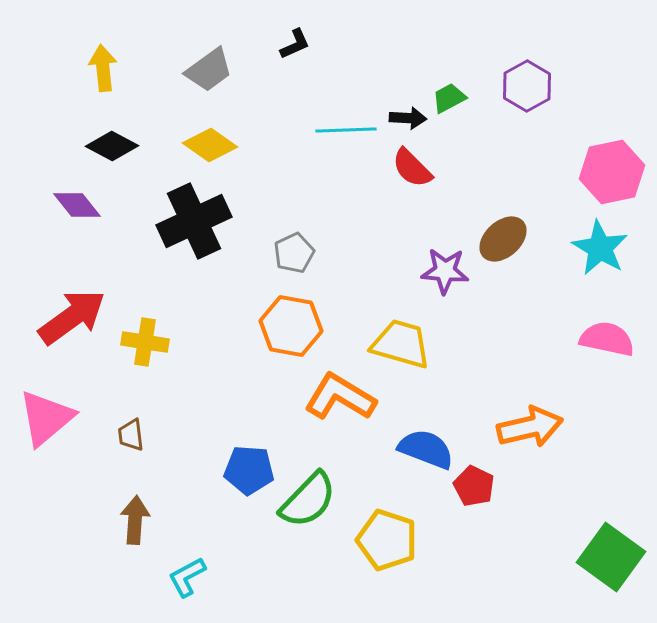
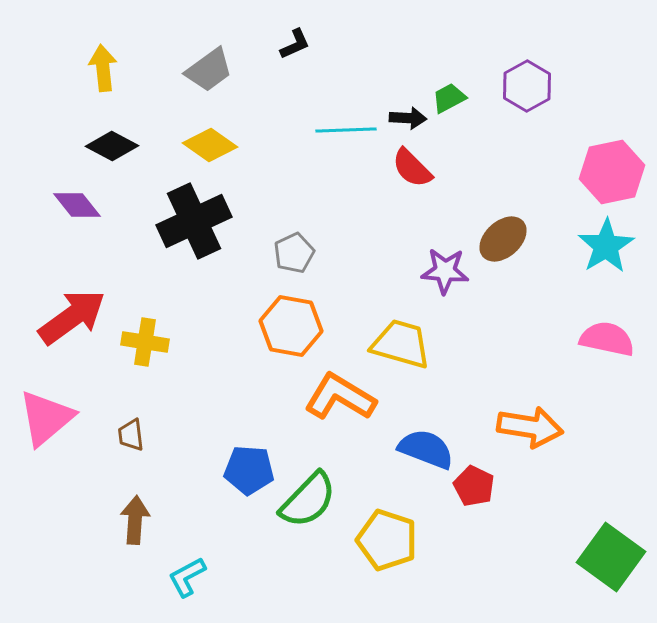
cyan star: moved 6 px right, 2 px up; rotated 10 degrees clockwise
orange arrow: rotated 22 degrees clockwise
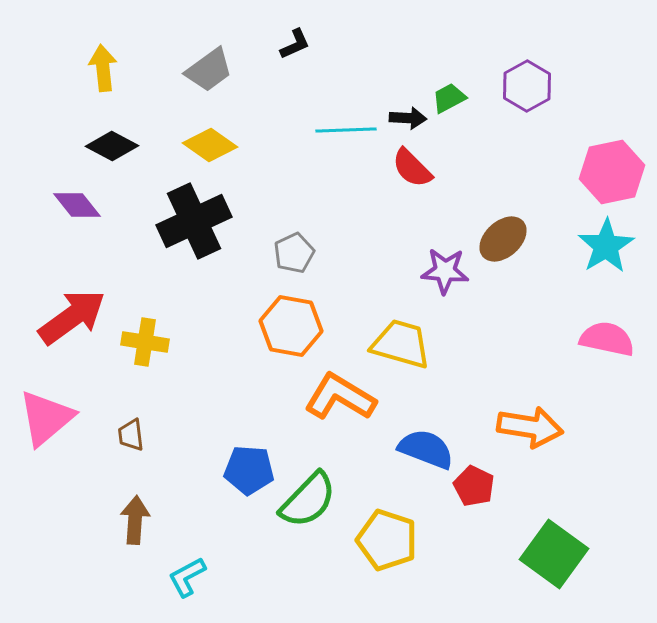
green square: moved 57 px left, 3 px up
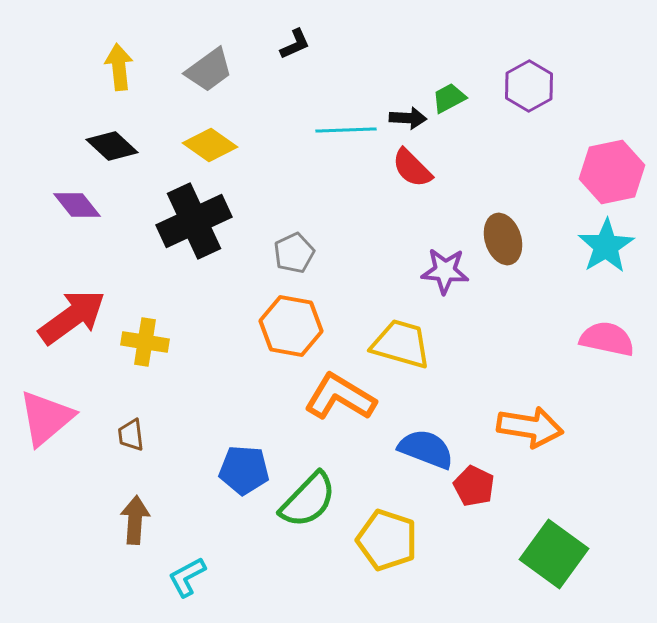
yellow arrow: moved 16 px right, 1 px up
purple hexagon: moved 2 px right
black diamond: rotated 15 degrees clockwise
brown ellipse: rotated 66 degrees counterclockwise
blue pentagon: moved 5 px left
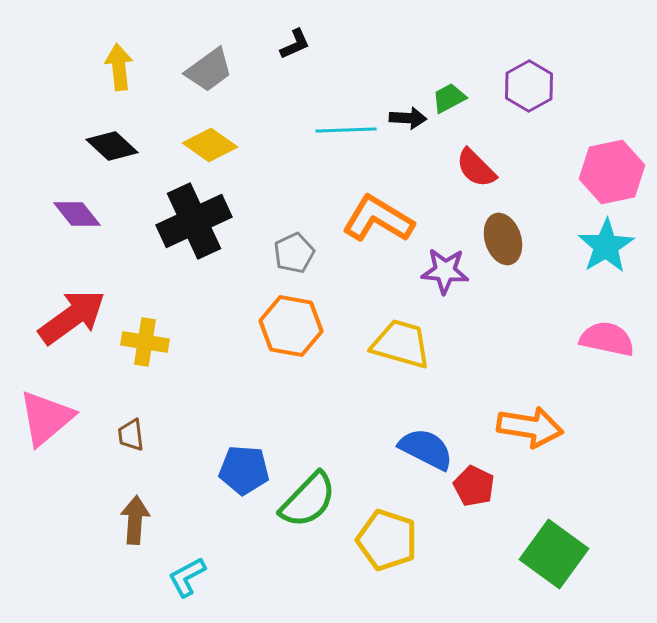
red semicircle: moved 64 px right
purple diamond: moved 9 px down
orange L-shape: moved 38 px right, 178 px up
blue semicircle: rotated 6 degrees clockwise
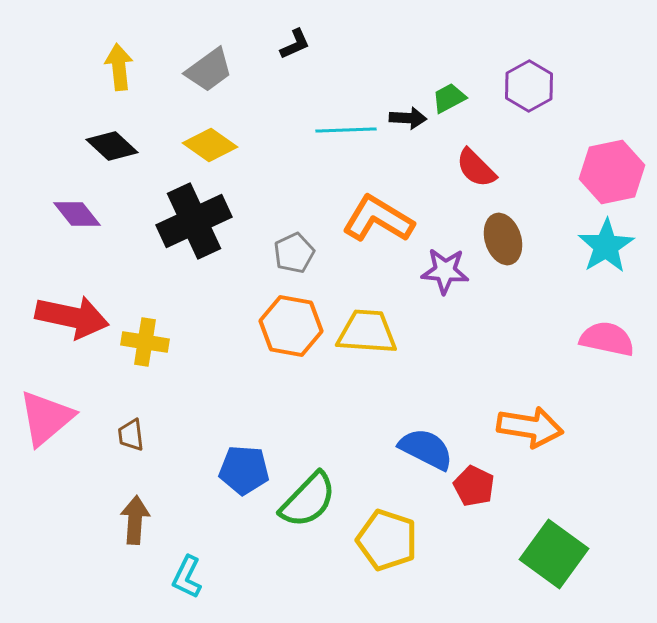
red arrow: rotated 48 degrees clockwise
yellow trapezoid: moved 34 px left, 12 px up; rotated 12 degrees counterclockwise
cyan L-shape: rotated 36 degrees counterclockwise
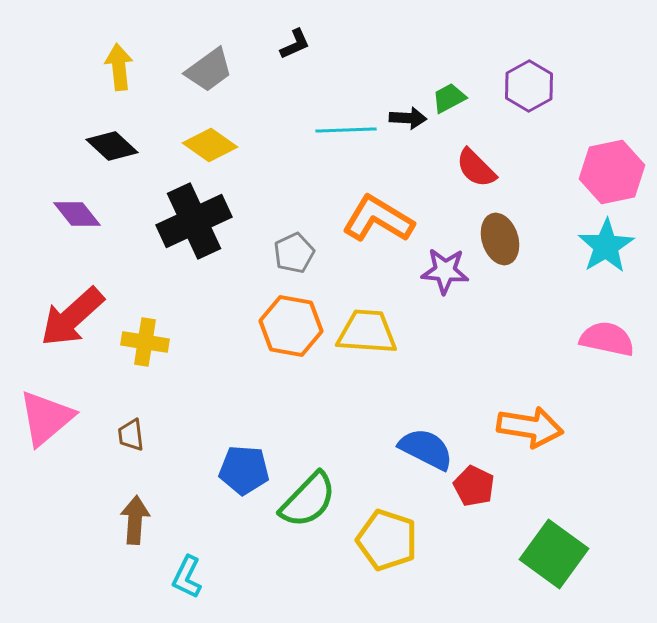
brown ellipse: moved 3 px left
red arrow: rotated 126 degrees clockwise
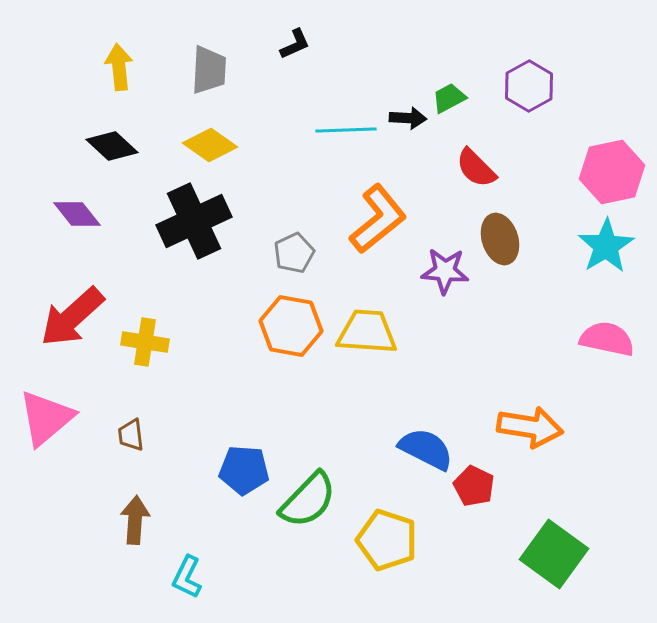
gray trapezoid: rotated 51 degrees counterclockwise
orange L-shape: rotated 110 degrees clockwise
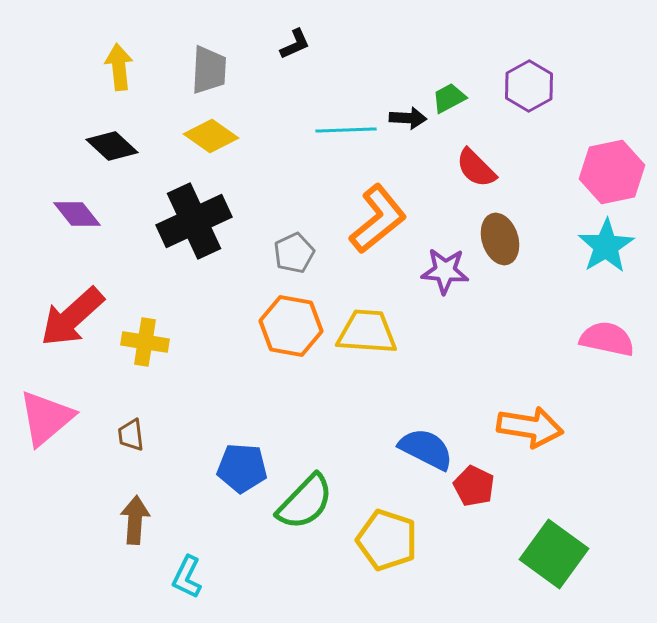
yellow diamond: moved 1 px right, 9 px up
blue pentagon: moved 2 px left, 2 px up
green semicircle: moved 3 px left, 2 px down
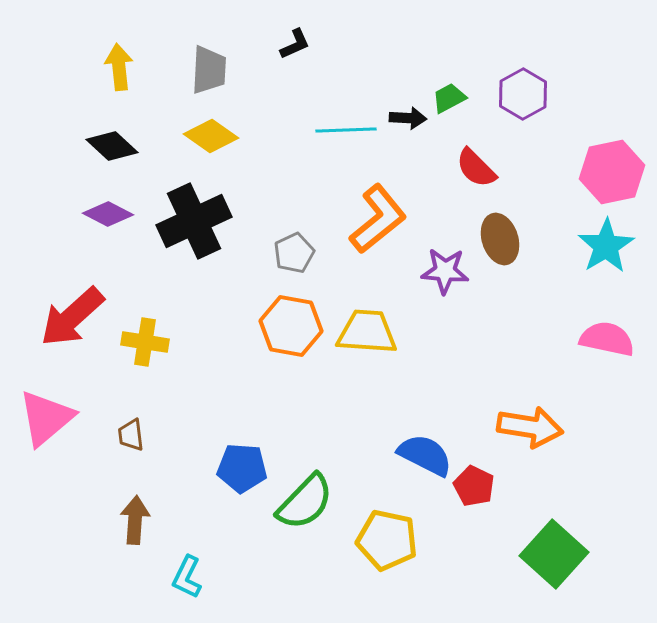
purple hexagon: moved 6 px left, 8 px down
purple diamond: moved 31 px right; rotated 24 degrees counterclockwise
blue semicircle: moved 1 px left, 6 px down
yellow pentagon: rotated 6 degrees counterclockwise
green square: rotated 6 degrees clockwise
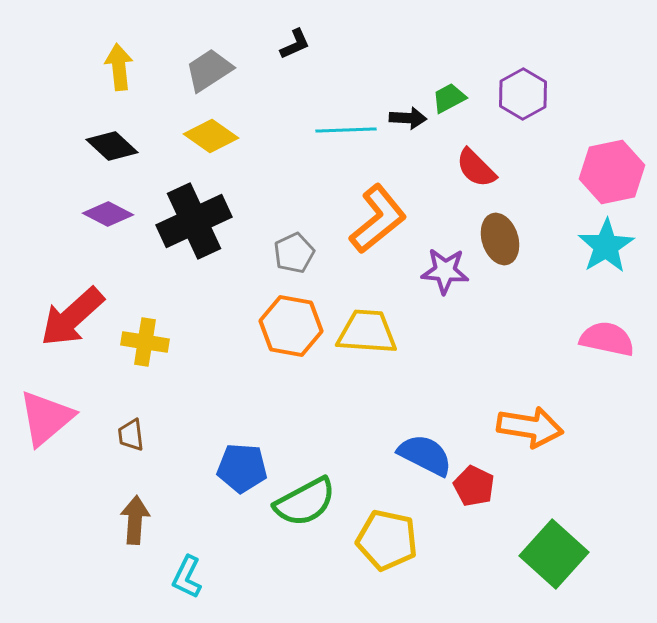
gray trapezoid: rotated 126 degrees counterclockwise
green semicircle: rotated 18 degrees clockwise
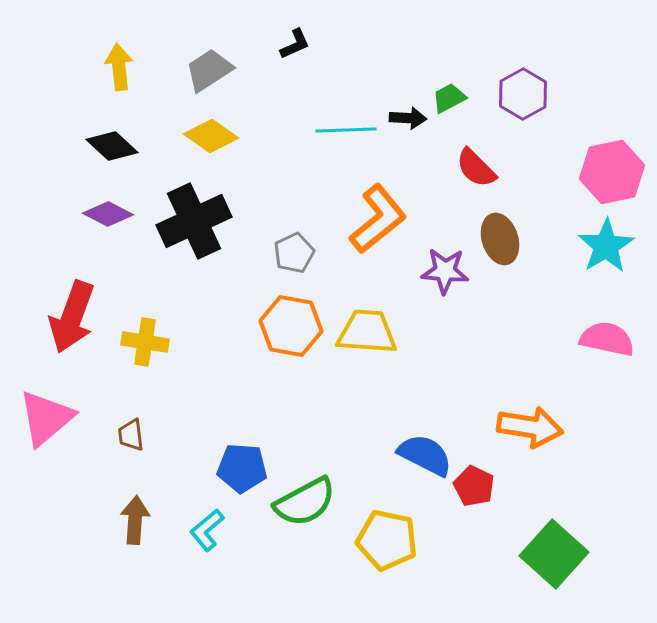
red arrow: rotated 28 degrees counterclockwise
cyan L-shape: moved 20 px right, 47 px up; rotated 24 degrees clockwise
